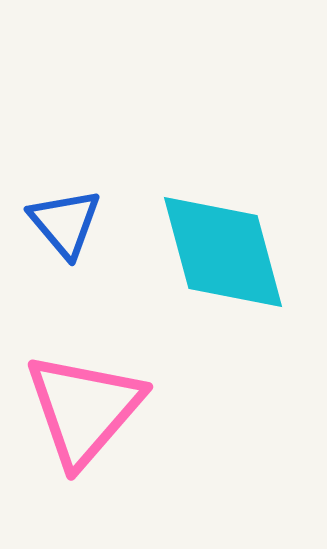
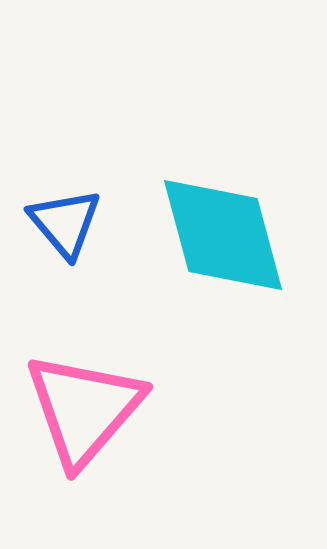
cyan diamond: moved 17 px up
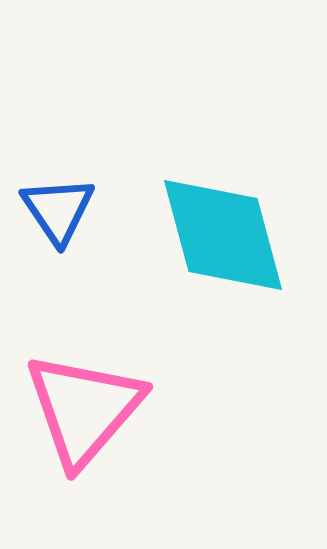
blue triangle: moved 7 px left, 13 px up; rotated 6 degrees clockwise
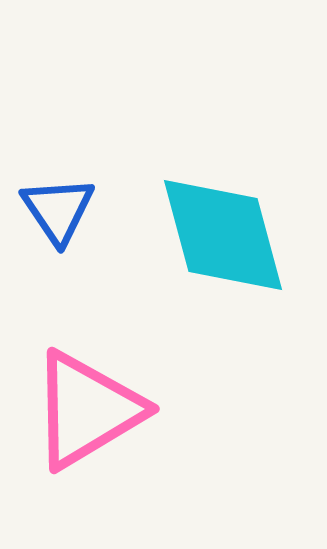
pink triangle: moved 3 px right, 1 px down; rotated 18 degrees clockwise
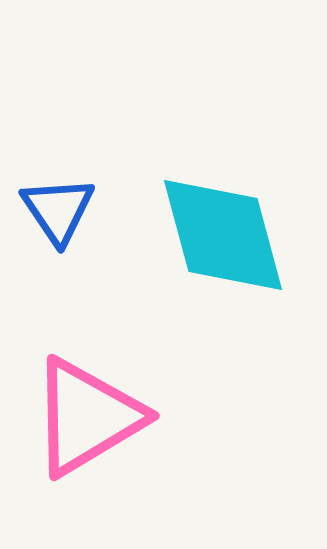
pink triangle: moved 7 px down
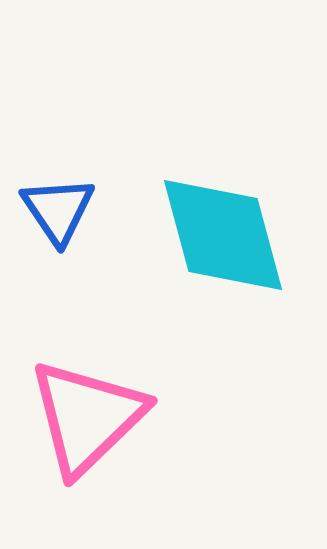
pink triangle: rotated 13 degrees counterclockwise
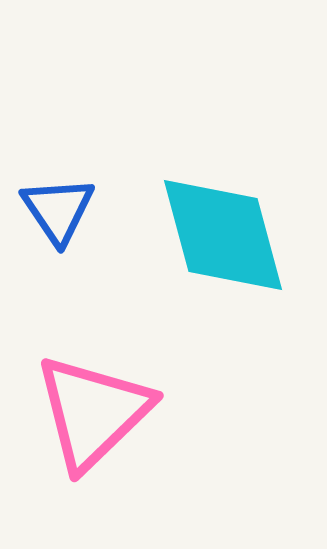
pink triangle: moved 6 px right, 5 px up
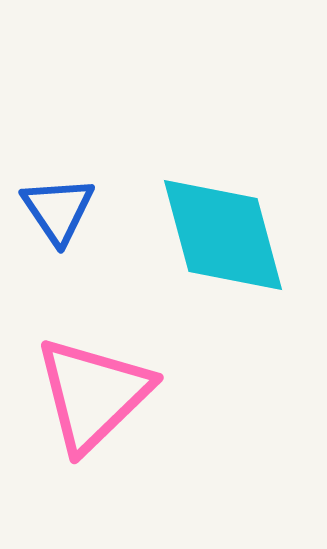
pink triangle: moved 18 px up
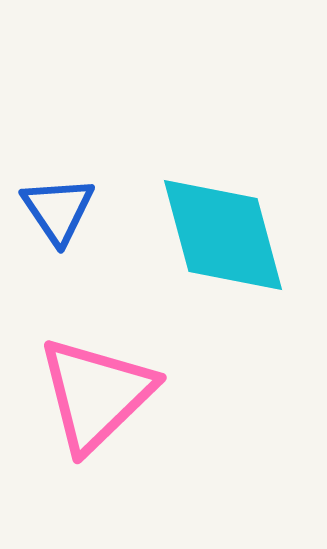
pink triangle: moved 3 px right
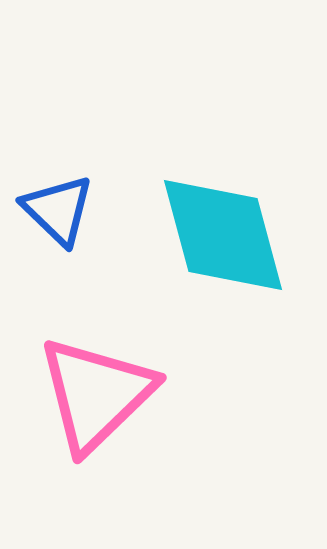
blue triangle: rotated 12 degrees counterclockwise
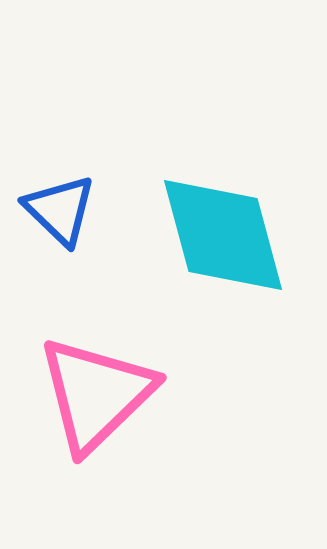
blue triangle: moved 2 px right
